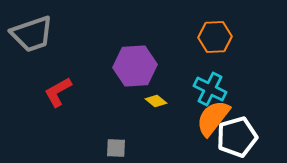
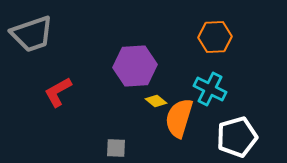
orange semicircle: moved 34 px left; rotated 21 degrees counterclockwise
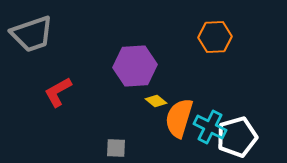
cyan cross: moved 38 px down
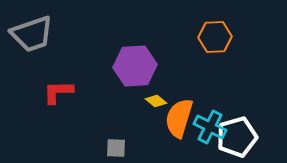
red L-shape: rotated 28 degrees clockwise
